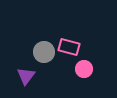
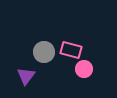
pink rectangle: moved 2 px right, 3 px down
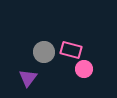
purple triangle: moved 2 px right, 2 px down
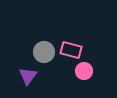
pink circle: moved 2 px down
purple triangle: moved 2 px up
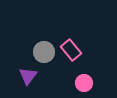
pink rectangle: rotated 35 degrees clockwise
pink circle: moved 12 px down
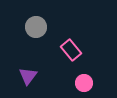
gray circle: moved 8 px left, 25 px up
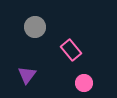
gray circle: moved 1 px left
purple triangle: moved 1 px left, 1 px up
